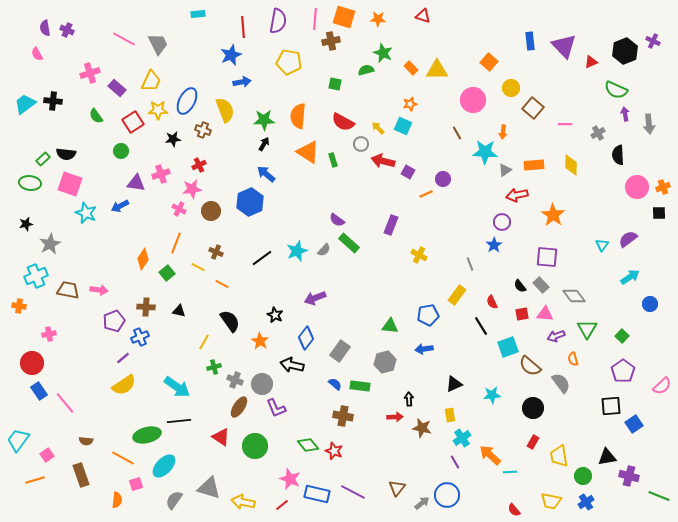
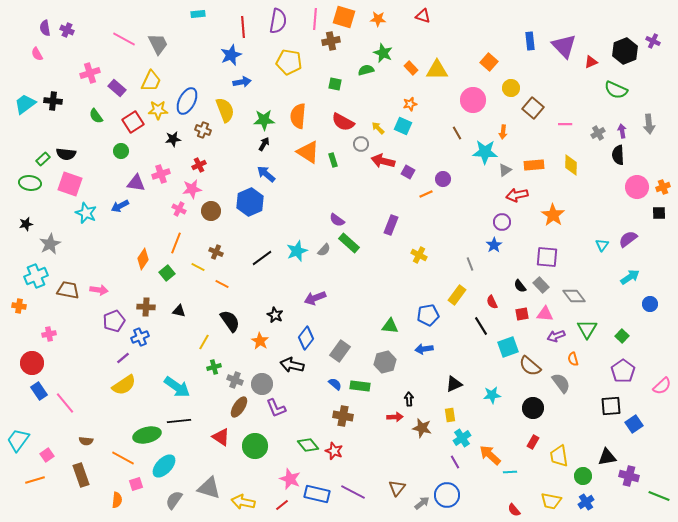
purple arrow at (625, 114): moved 3 px left, 17 px down
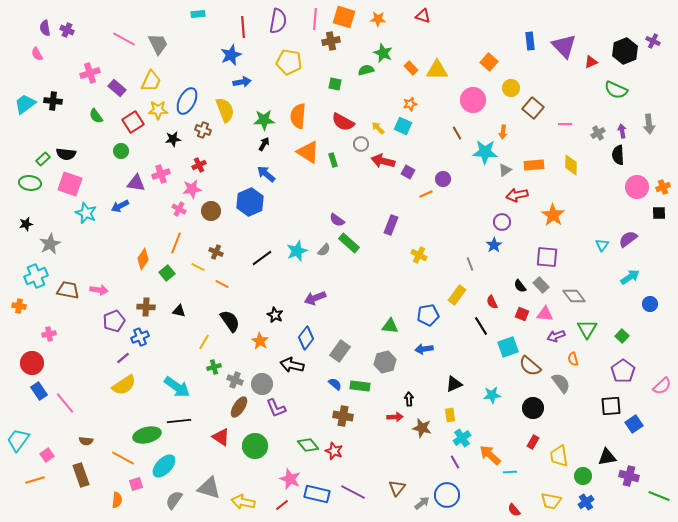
red square at (522, 314): rotated 32 degrees clockwise
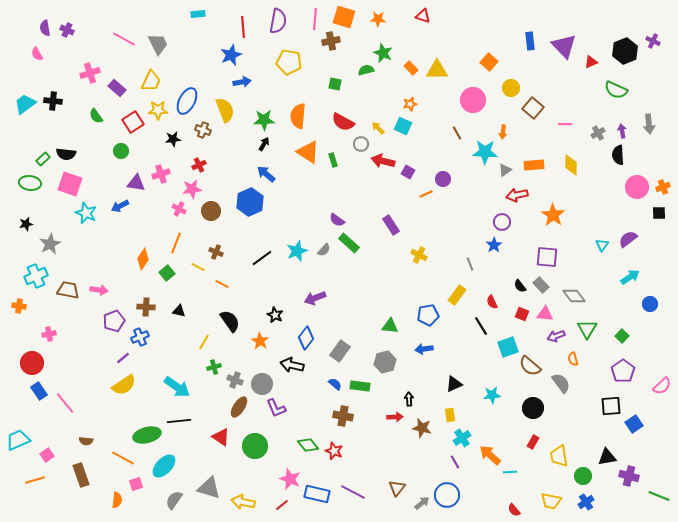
purple rectangle at (391, 225): rotated 54 degrees counterclockwise
cyan trapezoid at (18, 440): rotated 30 degrees clockwise
